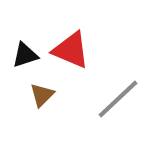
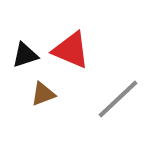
brown triangle: moved 1 px right, 1 px up; rotated 24 degrees clockwise
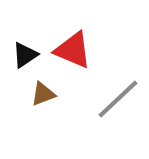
red triangle: moved 2 px right
black triangle: rotated 16 degrees counterclockwise
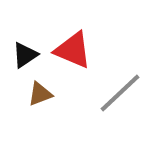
brown triangle: moved 3 px left
gray line: moved 2 px right, 6 px up
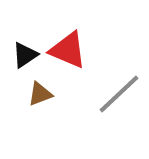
red triangle: moved 5 px left
gray line: moved 1 px left, 1 px down
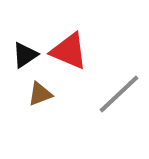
red triangle: moved 1 px right, 1 px down
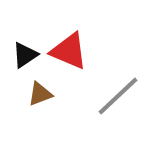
gray line: moved 1 px left, 2 px down
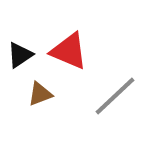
black triangle: moved 5 px left
gray line: moved 3 px left
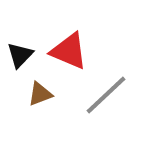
black triangle: rotated 12 degrees counterclockwise
gray line: moved 9 px left, 1 px up
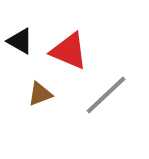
black triangle: moved 14 px up; rotated 44 degrees counterclockwise
